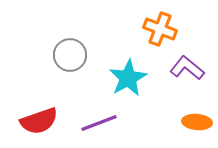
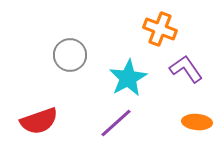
purple L-shape: moved 1 px left, 1 px down; rotated 16 degrees clockwise
purple line: moved 17 px right; rotated 21 degrees counterclockwise
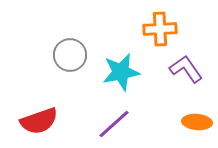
orange cross: rotated 24 degrees counterclockwise
cyan star: moved 7 px left, 6 px up; rotated 18 degrees clockwise
purple line: moved 2 px left, 1 px down
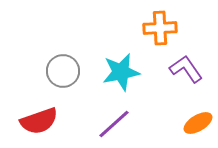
orange cross: moved 1 px up
gray circle: moved 7 px left, 16 px down
orange ellipse: moved 1 px right, 1 px down; rotated 36 degrees counterclockwise
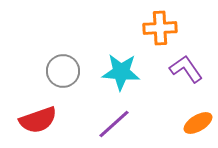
cyan star: rotated 15 degrees clockwise
red semicircle: moved 1 px left, 1 px up
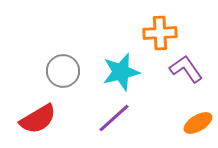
orange cross: moved 5 px down
cyan star: rotated 18 degrees counterclockwise
red semicircle: moved 1 px up; rotated 12 degrees counterclockwise
purple line: moved 6 px up
